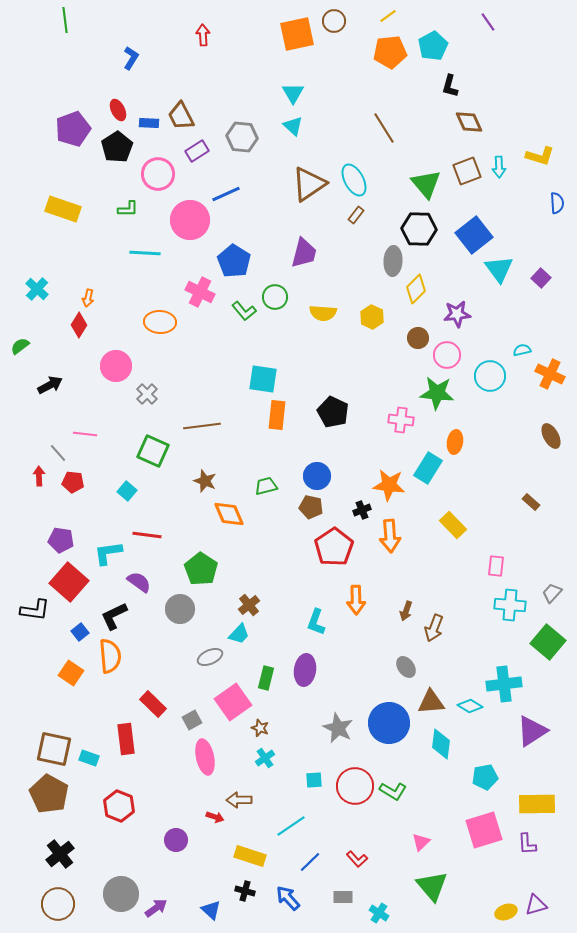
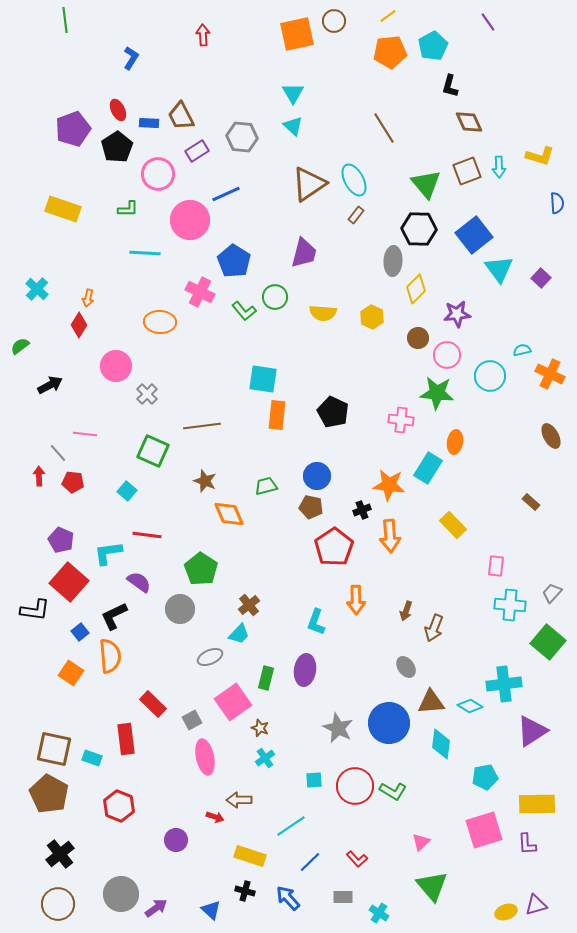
purple pentagon at (61, 540): rotated 15 degrees clockwise
cyan rectangle at (89, 758): moved 3 px right
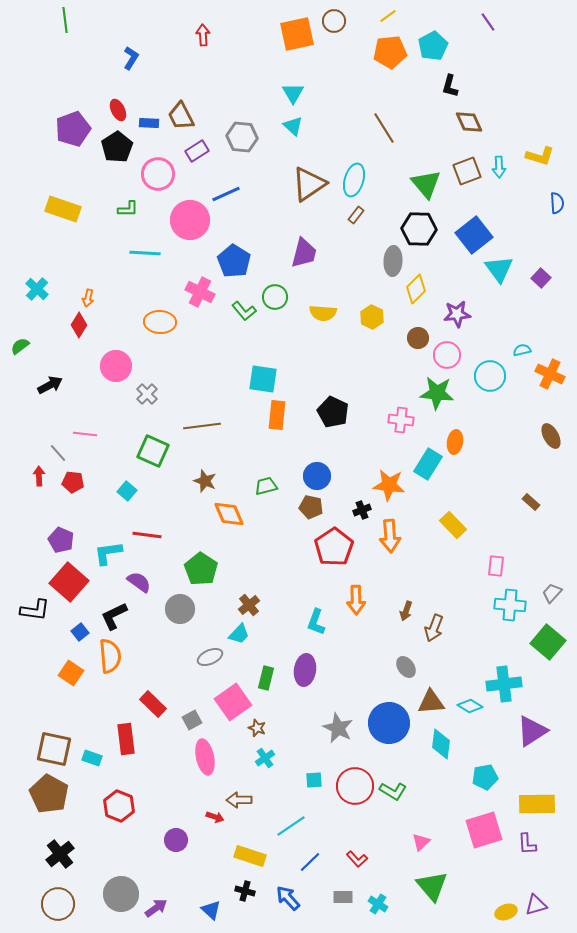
cyan ellipse at (354, 180): rotated 44 degrees clockwise
cyan rectangle at (428, 468): moved 4 px up
brown star at (260, 728): moved 3 px left
cyan cross at (379, 913): moved 1 px left, 9 px up
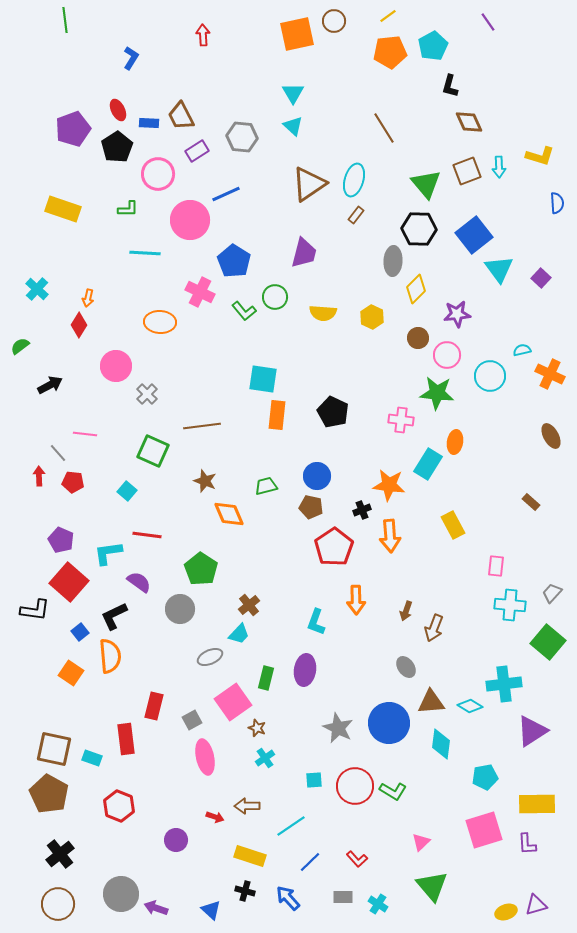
yellow rectangle at (453, 525): rotated 16 degrees clockwise
red rectangle at (153, 704): moved 1 px right, 2 px down; rotated 60 degrees clockwise
brown arrow at (239, 800): moved 8 px right, 6 px down
purple arrow at (156, 908): rotated 125 degrees counterclockwise
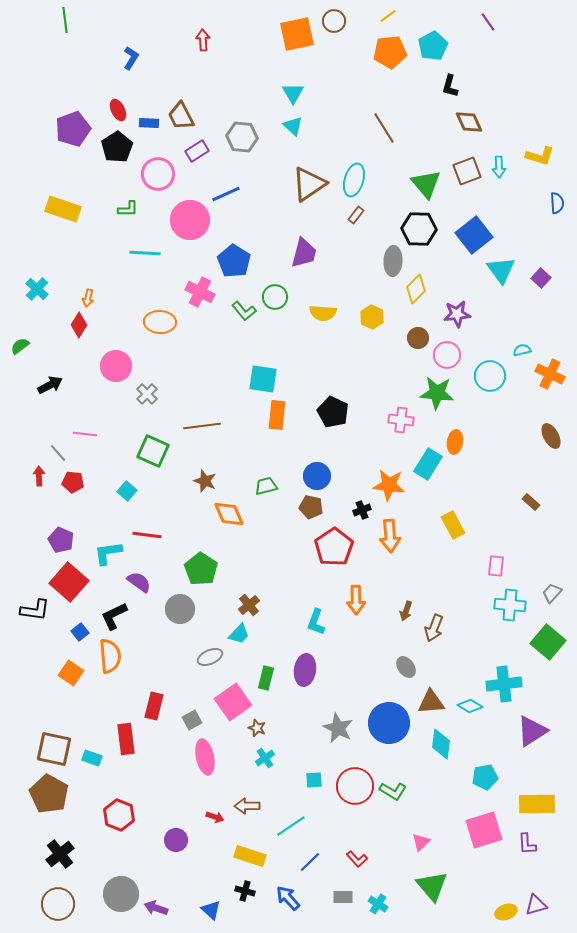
red arrow at (203, 35): moved 5 px down
cyan triangle at (499, 269): moved 2 px right, 1 px down
red hexagon at (119, 806): moved 9 px down
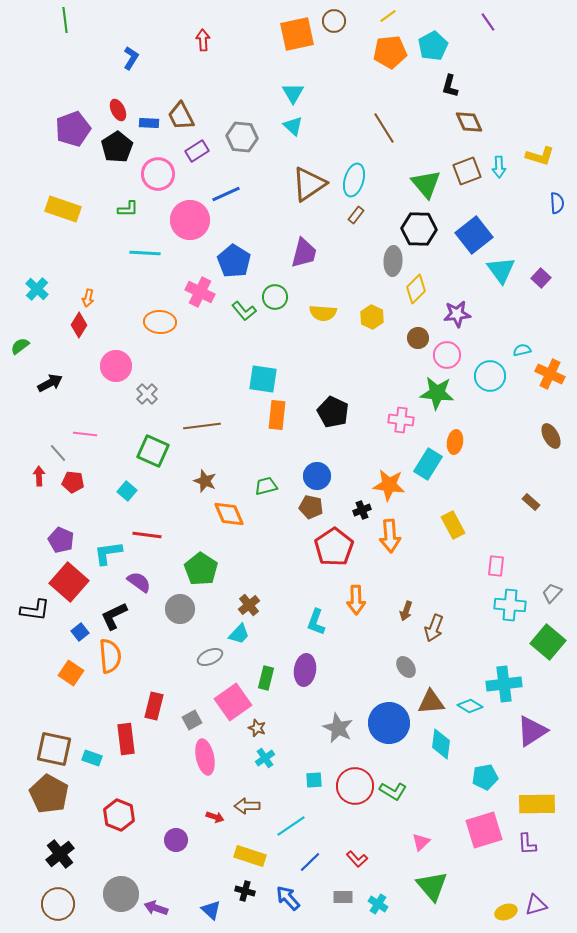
black arrow at (50, 385): moved 2 px up
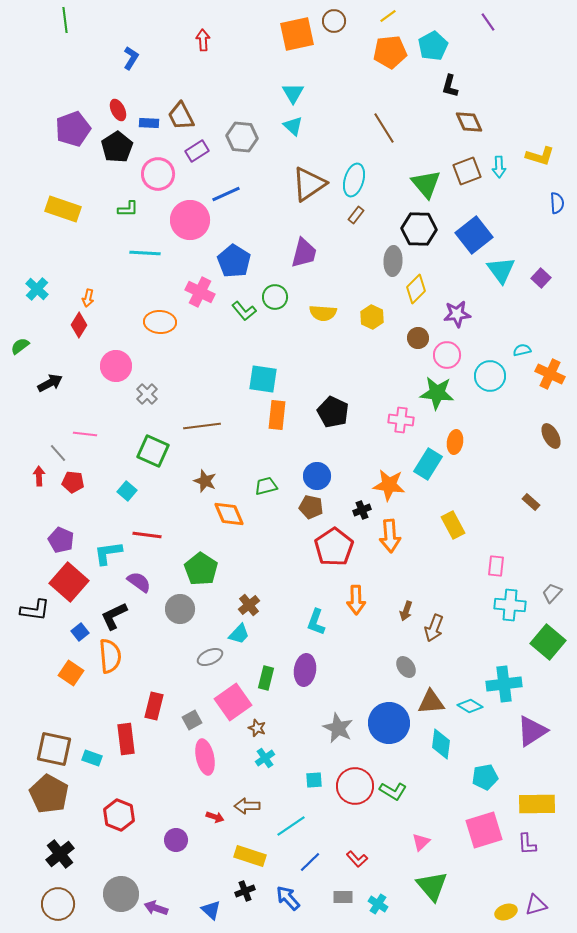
black cross at (245, 891): rotated 36 degrees counterclockwise
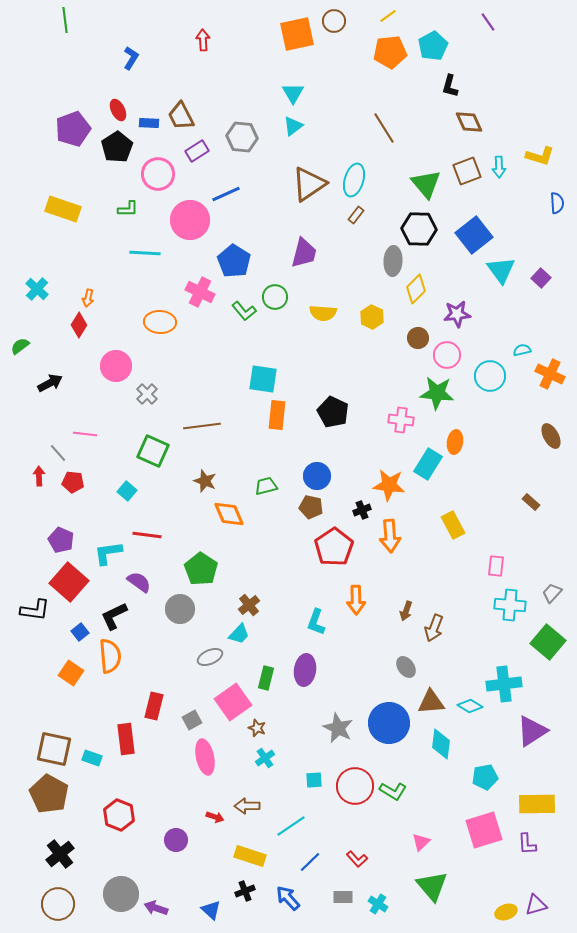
cyan triangle at (293, 126): rotated 40 degrees clockwise
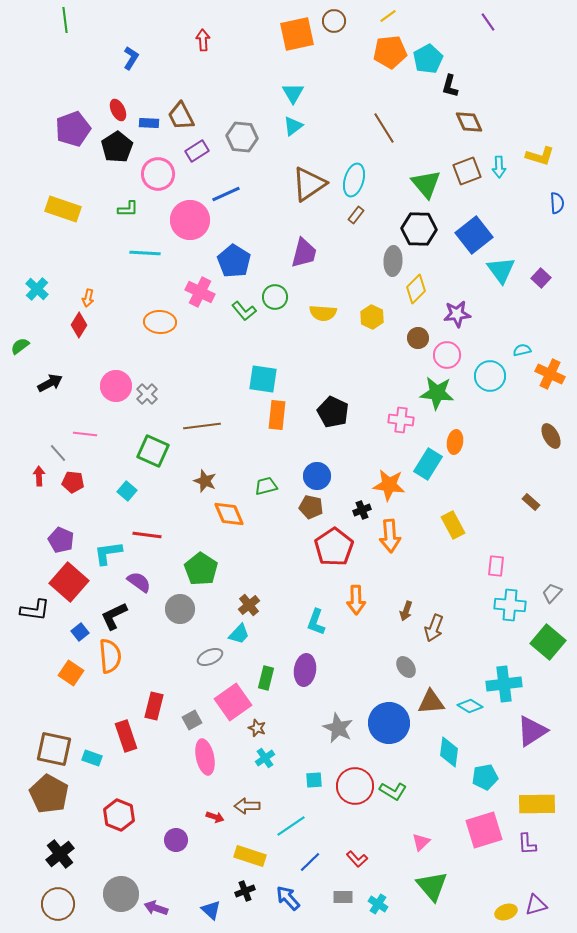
cyan pentagon at (433, 46): moved 5 px left, 13 px down
pink circle at (116, 366): moved 20 px down
red rectangle at (126, 739): moved 3 px up; rotated 12 degrees counterclockwise
cyan diamond at (441, 744): moved 8 px right, 8 px down
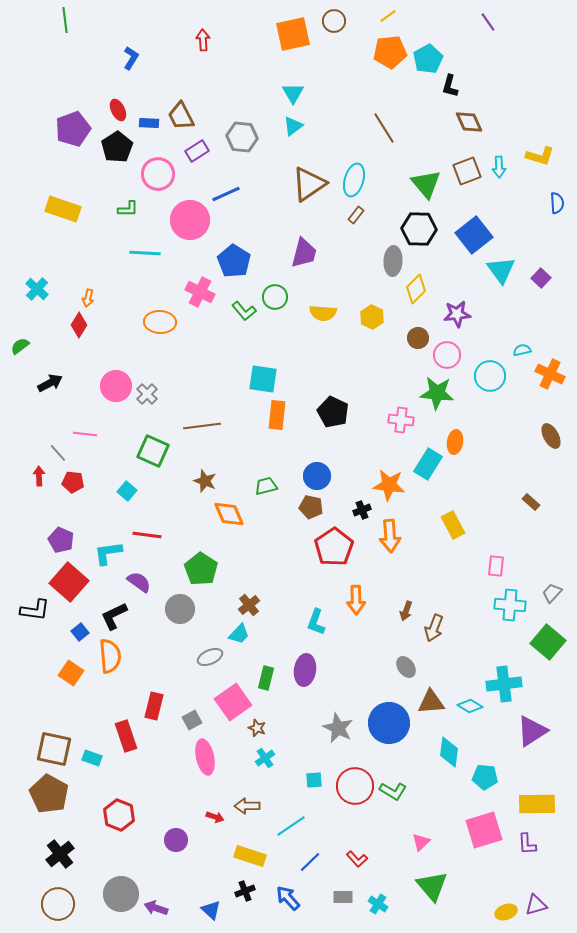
orange square at (297, 34): moved 4 px left
cyan pentagon at (485, 777): rotated 15 degrees clockwise
